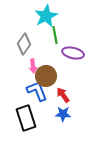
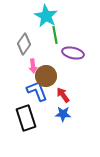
cyan star: rotated 15 degrees counterclockwise
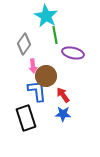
blue L-shape: rotated 15 degrees clockwise
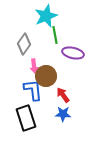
cyan star: rotated 20 degrees clockwise
pink arrow: moved 1 px right
blue L-shape: moved 4 px left, 1 px up
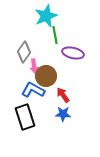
gray diamond: moved 8 px down
blue L-shape: rotated 55 degrees counterclockwise
black rectangle: moved 1 px left, 1 px up
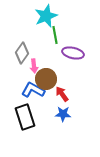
gray diamond: moved 2 px left, 1 px down
brown circle: moved 3 px down
red arrow: moved 1 px left, 1 px up
